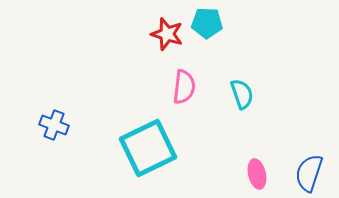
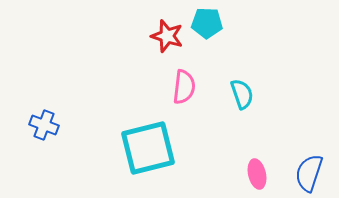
red star: moved 2 px down
blue cross: moved 10 px left
cyan square: rotated 12 degrees clockwise
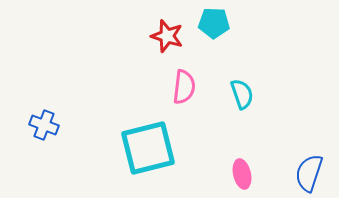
cyan pentagon: moved 7 px right
pink ellipse: moved 15 px left
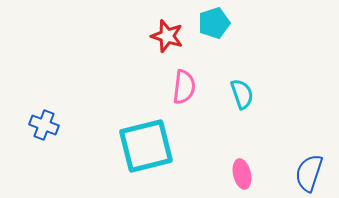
cyan pentagon: rotated 20 degrees counterclockwise
cyan square: moved 2 px left, 2 px up
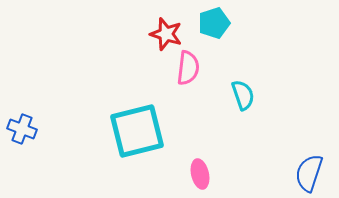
red star: moved 1 px left, 2 px up
pink semicircle: moved 4 px right, 19 px up
cyan semicircle: moved 1 px right, 1 px down
blue cross: moved 22 px left, 4 px down
cyan square: moved 9 px left, 15 px up
pink ellipse: moved 42 px left
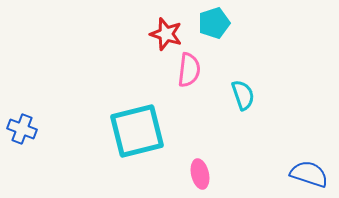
pink semicircle: moved 1 px right, 2 px down
blue semicircle: moved 1 px down; rotated 90 degrees clockwise
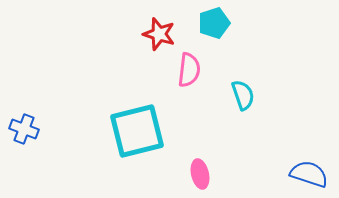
red star: moved 7 px left
blue cross: moved 2 px right
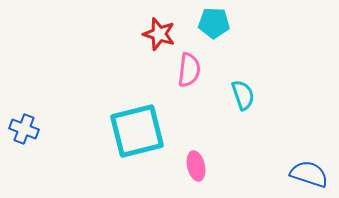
cyan pentagon: rotated 20 degrees clockwise
pink ellipse: moved 4 px left, 8 px up
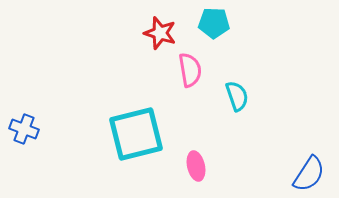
red star: moved 1 px right, 1 px up
pink semicircle: moved 1 px right; rotated 16 degrees counterclockwise
cyan semicircle: moved 6 px left, 1 px down
cyan square: moved 1 px left, 3 px down
blue semicircle: rotated 105 degrees clockwise
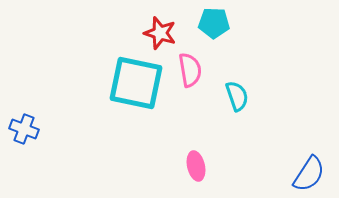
cyan square: moved 51 px up; rotated 26 degrees clockwise
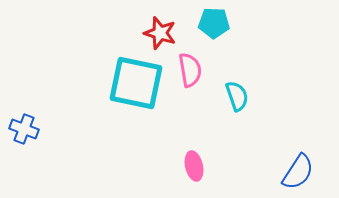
pink ellipse: moved 2 px left
blue semicircle: moved 11 px left, 2 px up
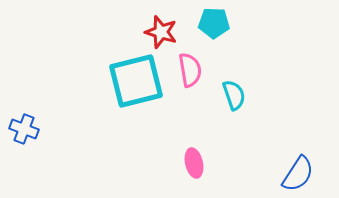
red star: moved 1 px right, 1 px up
cyan square: moved 2 px up; rotated 26 degrees counterclockwise
cyan semicircle: moved 3 px left, 1 px up
pink ellipse: moved 3 px up
blue semicircle: moved 2 px down
